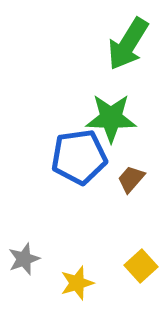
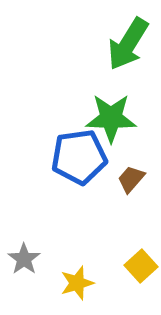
gray star: rotated 16 degrees counterclockwise
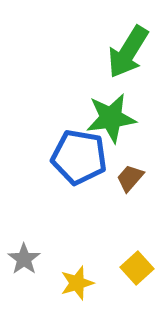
green arrow: moved 8 px down
green star: rotated 9 degrees counterclockwise
blue pentagon: rotated 18 degrees clockwise
brown trapezoid: moved 1 px left, 1 px up
yellow square: moved 4 px left, 2 px down
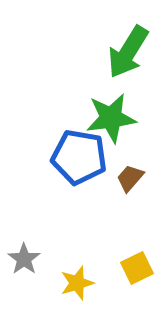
yellow square: rotated 16 degrees clockwise
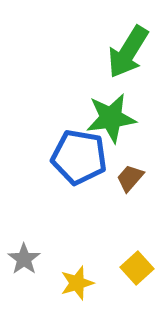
yellow square: rotated 16 degrees counterclockwise
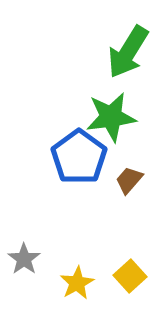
green star: moved 1 px up
blue pentagon: rotated 26 degrees clockwise
brown trapezoid: moved 1 px left, 2 px down
yellow square: moved 7 px left, 8 px down
yellow star: rotated 12 degrees counterclockwise
